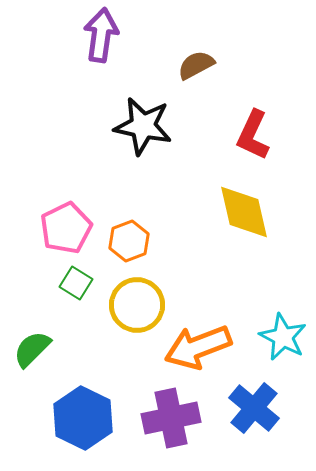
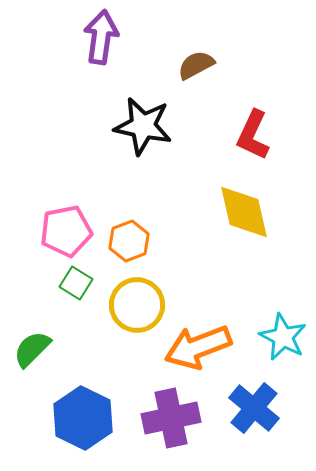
purple arrow: moved 2 px down
pink pentagon: moved 3 px down; rotated 15 degrees clockwise
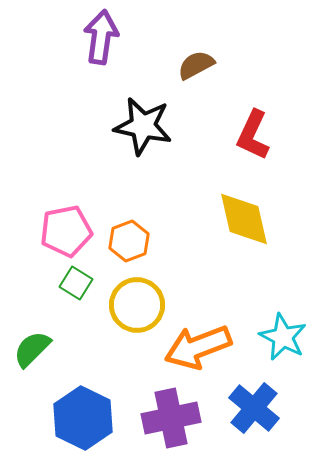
yellow diamond: moved 7 px down
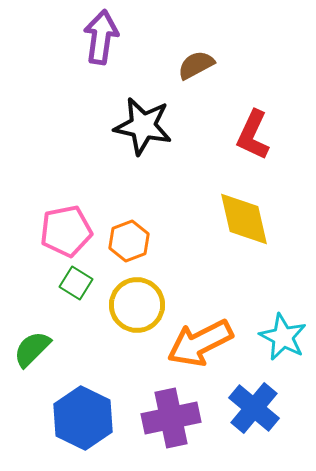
orange arrow: moved 2 px right, 4 px up; rotated 6 degrees counterclockwise
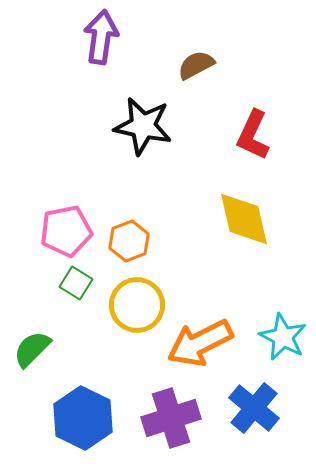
purple cross: rotated 6 degrees counterclockwise
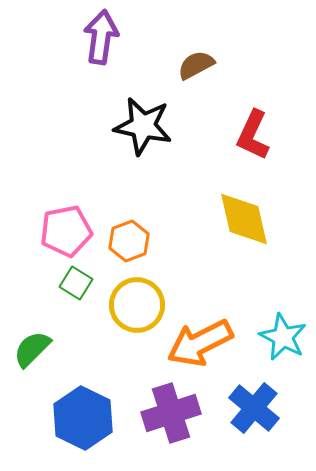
purple cross: moved 5 px up
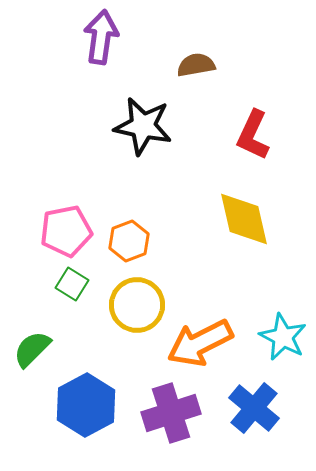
brown semicircle: rotated 18 degrees clockwise
green square: moved 4 px left, 1 px down
blue hexagon: moved 3 px right, 13 px up; rotated 6 degrees clockwise
